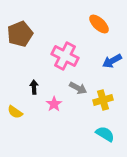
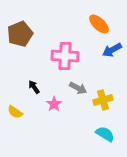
pink cross: rotated 24 degrees counterclockwise
blue arrow: moved 11 px up
black arrow: rotated 32 degrees counterclockwise
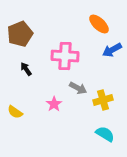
black arrow: moved 8 px left, 18 px up
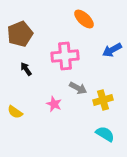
orange ellipse: moved 15 px left, 5 px up
pink cross: rotated 8 degrees counterclockwise
pink star: rotated 14 degrees counterclockwise
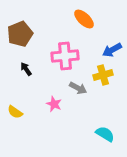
yellow cross: moved 25 px up
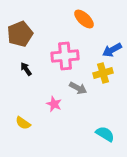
yellow cross: moved 2 px up
yellow semicircle: moved 8 px right, 11 px down
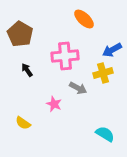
brown pentagon: rotated 20 degrees counterclockwise
black arrow: moved 1 px right, 1 px down
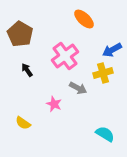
pink cross: rotated 32 degrees counterclockwise
